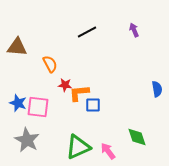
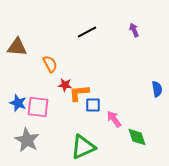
green triangle: moved 5 px right
pink arrow: moved 6 px right, 32 px up
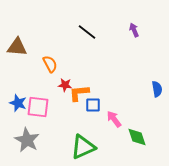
black line: rotated 66 degrees clockwise
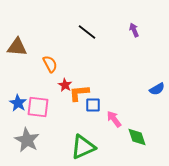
red star: rotated 24 degrees clockwise
blue semicircle: rotated 70 degrees clockwise
blue star: rotated 12 degrees clockwise
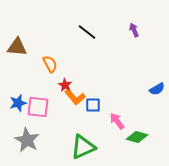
orange L-shape: moved 4 px left, 4 px down; rotated 125 degrees counterclockwise
blue star: rotated 24 degrees clockwise
pink arrow: moved 3 px right, 2 px down
green diamond: rotated 55 degrees counterclockwise
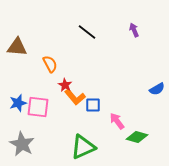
gray star: moved 5 px left, 4 px down
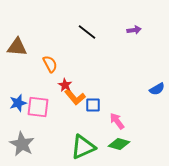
purple arrow: rotated 104 degrees clockwise
green diamond: moved 18 px left, 7 px down
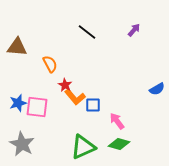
purple arrow: rotated 40 degrees counterclockwise
pink square: moved 1 px left
